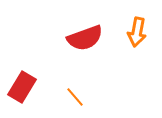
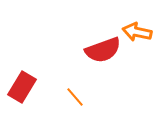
orange arrow: rotated 92 degrees clockwise
red semicircle: moved 18 px right, 12 px down
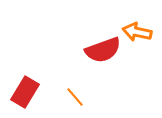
red rectangle: moved 3 px right, 5 px down
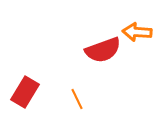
orange arrow: rotated 8 degrees counterclockwise
orange line: moved 2 px right, 2 px down; rotated 15 degrees clockwise
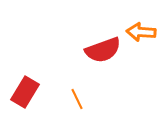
orange arrow: moved 4 px right
